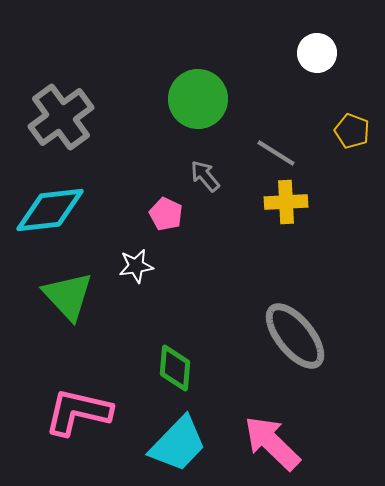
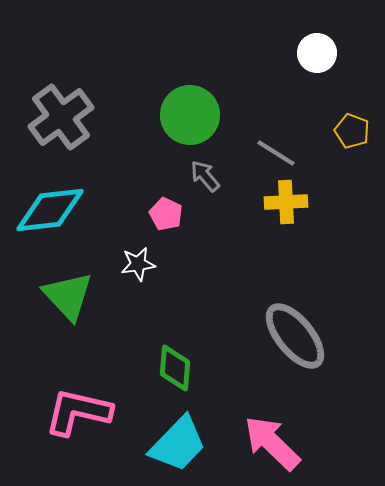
green circle: moved 8 px left, 16 px down
white star: moved 2 px right, 2 px up
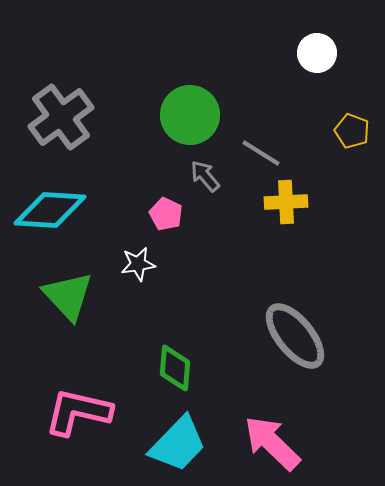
gray line: moved 15 px left
cyan diamond: rotated 10 degrees clockwise
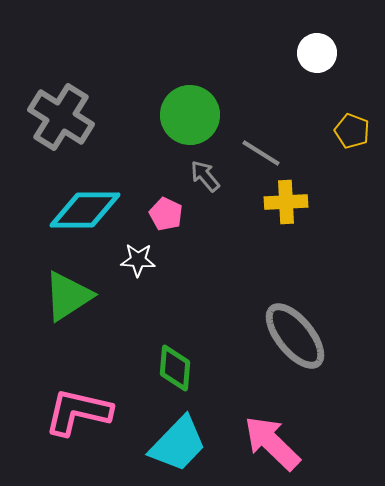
gray cross: rotated 22 degrees counterclockwise
cyan diamond: moved 35 px right; rotated 4 degrees counterclockwise
white star: moved 4 px up; rotated 12 degrees clockwise
green triangle: rotated 40 degrees clockwise
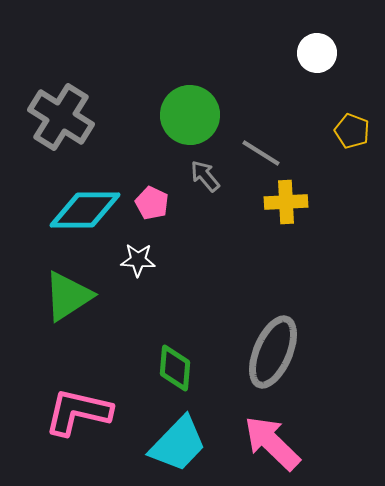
pink pentagon: moved 14 px left, 11 px up
gray ellipse: moved 22 px left, 16 px down; rotated 62 degrees clockwise
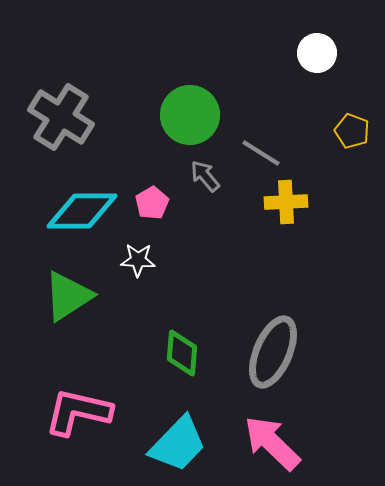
pink pentagon: rotated 16 degrees clockwise
cyan diamond: moved 3 px left, 1 px down
green diamond: moved 7 px right, 15 px up
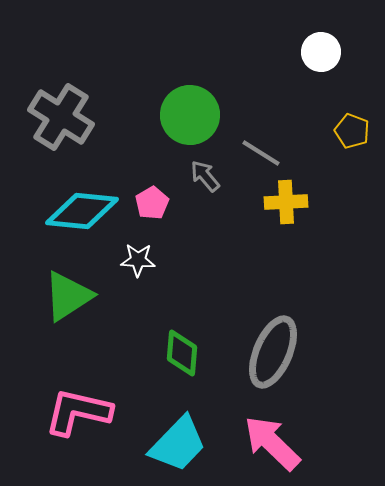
white circle: moved 4 px right, 1 px up
cyan diamond: rotated 6 degrees clockwise
